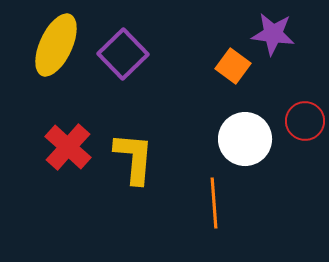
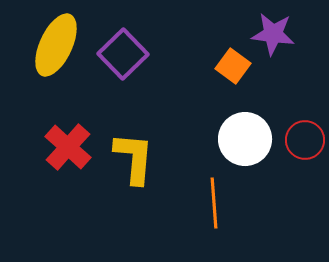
red circle: moved 19 px down
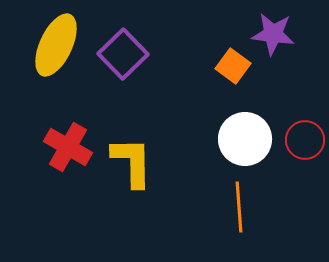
red cross: rotated 12 degrees counterclockwise
yellow L-shape: moved 2 px left, 4 px down; rotated 6 degrees counterclockwise
orange line: moved 25 px right, 4 px down
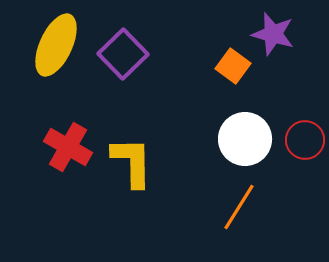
purple star: rotated 9 degrees clockwise
orange line: rotated 36 degrees clockwise
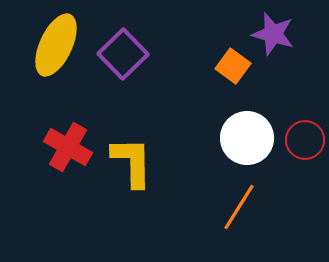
white circle: moved 2 px right, 1 px up
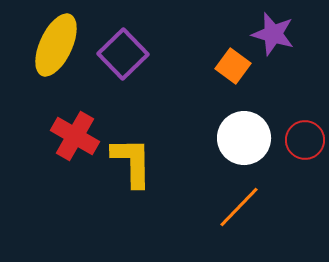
white circle: moved 3 px left
red cross: moved 7 px right, 11 px up
orange line: rotated 12 degrees clockwise
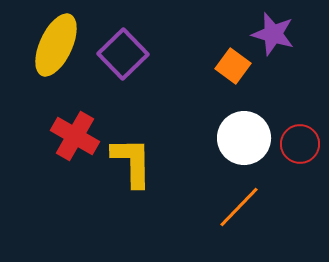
red circle: moved 5 px left, 4 px down
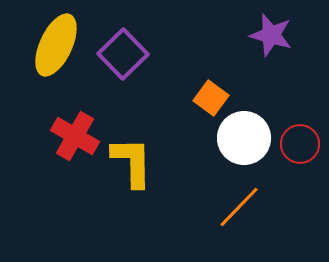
purple star: moved 2 px left, 1 px down
orange square: moved 22 px left, 32 px down
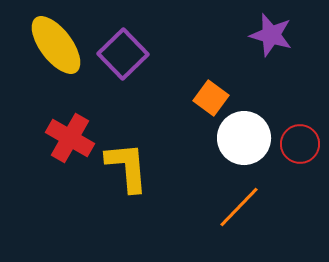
yellow ellipse: rotated 62 degrees counterclockwise
red cross: moved 5 px left, 2 px down
yellow L-shape: moved 5 px left, 5 px down; rotated 4 degrees counterclockwise
